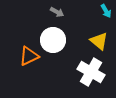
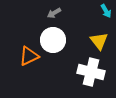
gray arrow: moved 3 px left, 1 px down; rotated 120 degrees clockwise
yellow triangle: rotated 12 degrees clockwise
white cross: rotated 16 degrees counterclockwise
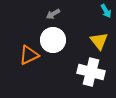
gray arrow: moved 1 px left, 1 px down
orange triangle: moved 1 px up
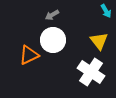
gray arrow: moved 1 px left, 1 px down
white cross: rotated 20 degrees clockwise
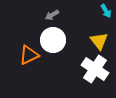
white cross: moved 4 px right, 3 px up
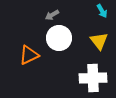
cyan arrow: moved 4 px left
white circle: moved 6 px right, 2 px up
white cross: moved 2 px left, 9 px down; rotated 36 degrees counterclockwise
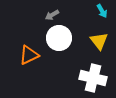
white cross: rotated 16 degrees clockwise
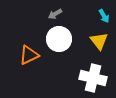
cyan arrow: moved 2 px right, 5 px down
gray arrow: moved 3 px right, 1 px up
white circle: moved 1 px down
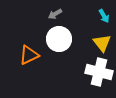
yellow triangle: moved 3 px right, 2 px down
white cross: moved 6 px right, 6 px up
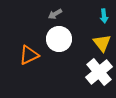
cyan arrow: rotated 24 degrees clockwise
white cross: rotated 36 degrees clockwise
